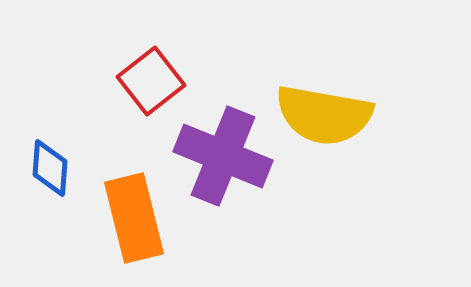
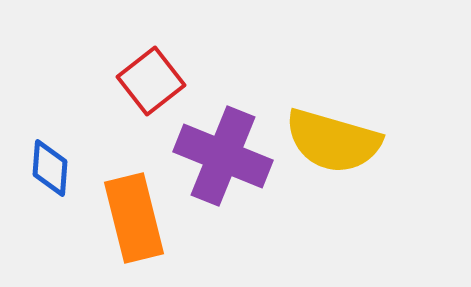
yellow semicircle: moved 9 px right, 26 px down; rotated 6 degrees clockwise
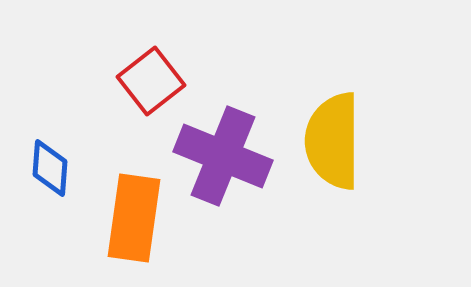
yellow semicircle: rotated 74 degrees clockwise
orange rectangle: rotated 22 degrees clockwise
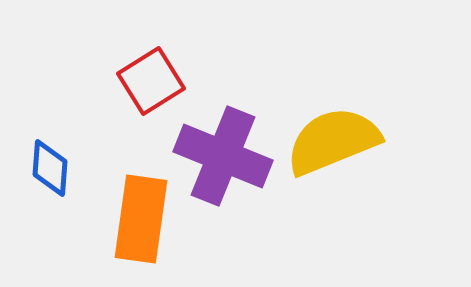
red square: rotated 6 degrees clockwise
yellow semicircle: rotated 68 degrees clockwise
orange rectangle: moved 7 px right, 1 px down
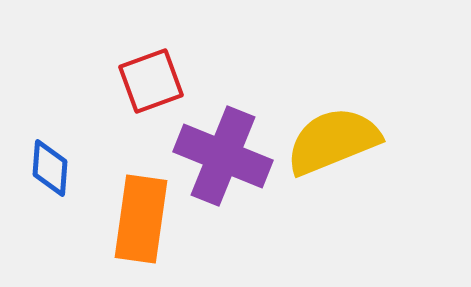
red square: rotated 12 degrees clockwise
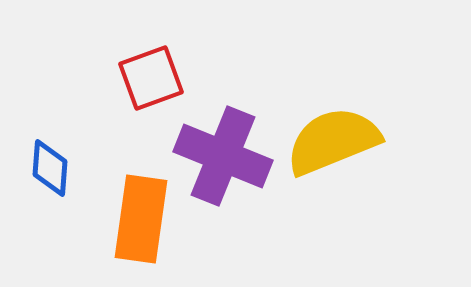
red square: moved 3 px up
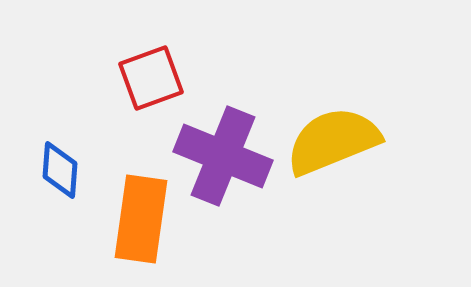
blue diamond: moved 10 px right, 2 px down
